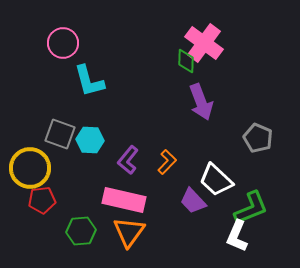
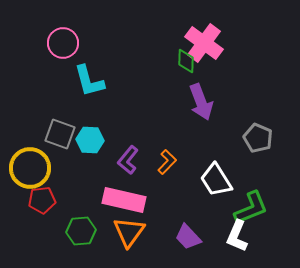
white trapezoid: rotated 15 degrees clockwise
purple trapezoid: moved 5 px left, 36 px down
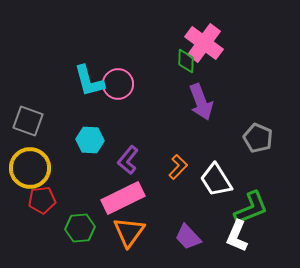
pink circle: moved 55 px right, 41 px down
gray square: moved 32 px left, 13 px up
orange L-shape: moved 11 px right, 5 px down
pink rectangle: moved 1 px left, 2 px up; rotated 39 degrees counterclockwise
green hexagon: moved 1 px left, 3 px up
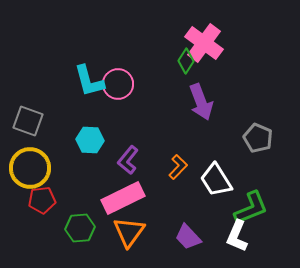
green diamond: rotated 30 degrees clockwise
